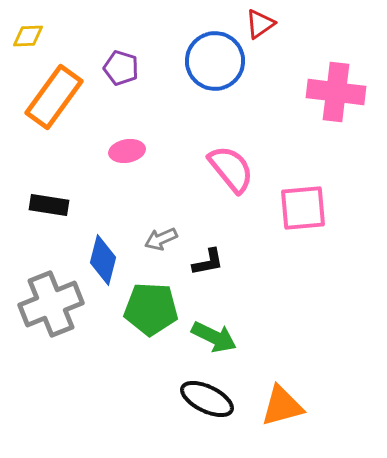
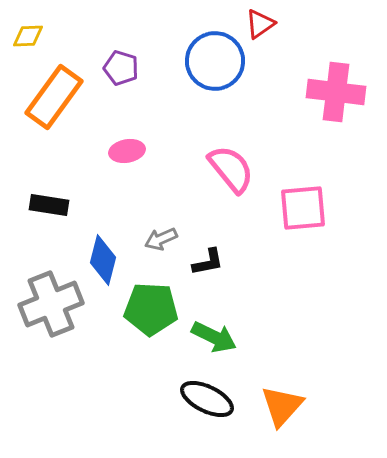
orange triangle: rotated 33 degrees counterclockwise
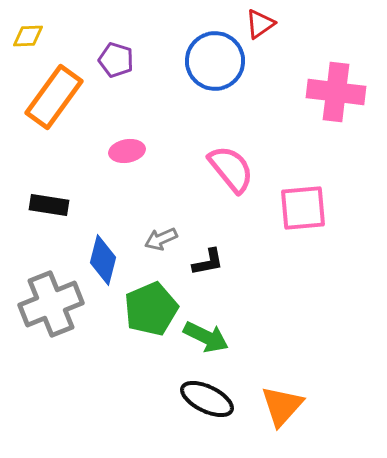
purple pentagon: moved 5 px left, 8 px up
green pentagon: rotated 26 degrees counterclockwise
green arrow: moved 8 px left
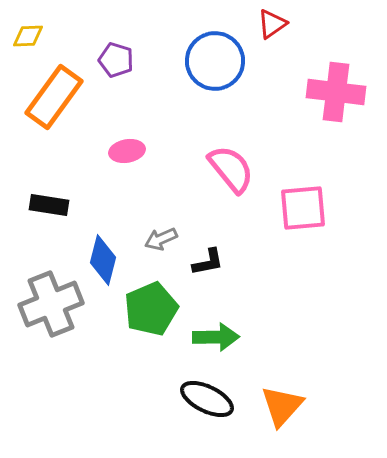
red triangle: moved 12 px right
green arrow: moved 10 px right; rotated 27 degrees counterclockwise
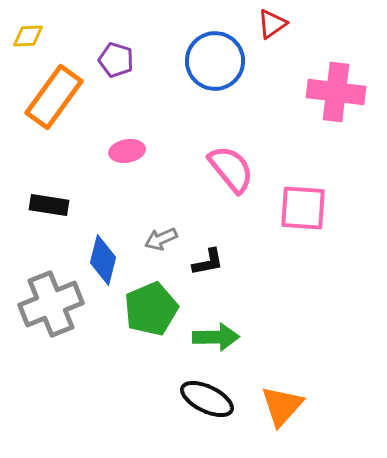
pink square: rotated 9 degrees clockwise
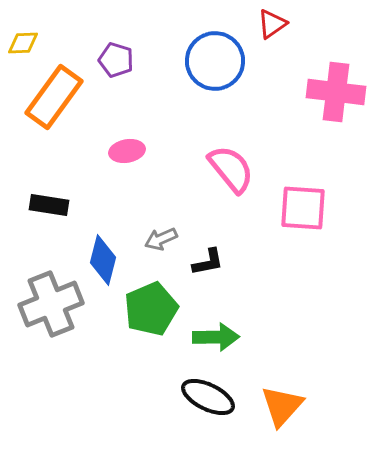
yellow diamond: moved 5 px left, 7 px down
black ellipse: moved 1 px right, 2 px up
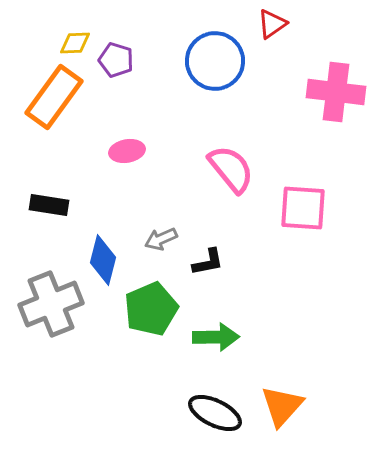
yellow diamond: moved 52 px right
black ellipse: moved 7 px right, 16 px down
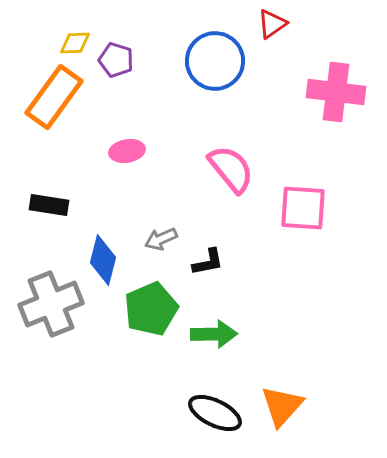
green arrow: moved 2 px left, 3 px up
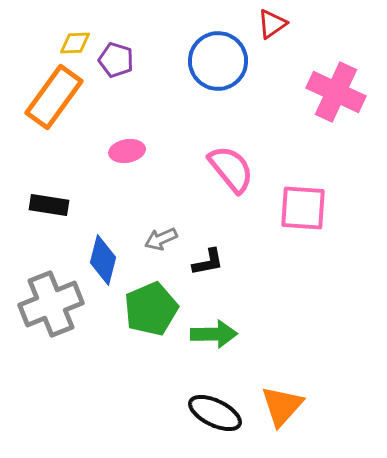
blue circle: moved 3 px right
pink cross: rotated 18 degrees clockwise
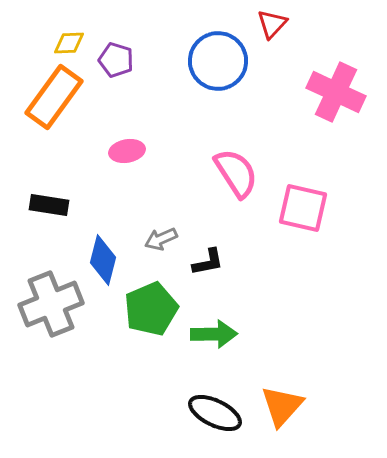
red triangle: rotated 12 degrees counterclockwise
yellow diamond: moved 6 px left
pink semicircle: moved 5 px right, 4 px down; rotated 6 degrees clockwise
pink square: rotated 9 degrees clockwise
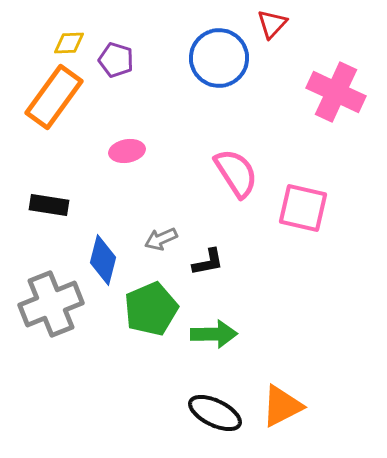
blue circle: moved 1 px right, 3 px up
orange triangle: rotated 21 degrees clockwise
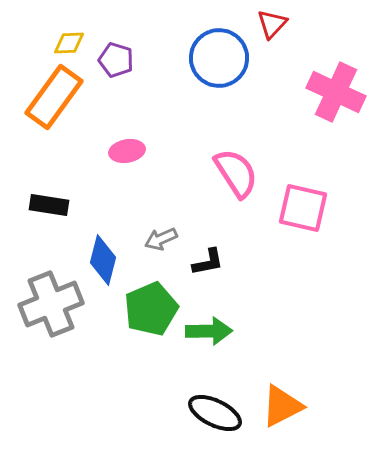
green arrow: moved 5 px left, 3 px up
